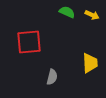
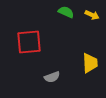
green semicircle: moved 1 px left
gray semicircle: rotated 56 degrees clockwise
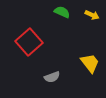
green semicircle: moved 4 px left
red square: rotated 36 degrees counterclockwise
yellow trapezoid: rotated 35 degrees counterclockwise
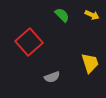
green semicircle: moved 3 px down; rotated 21 degrees clockwise
yellow trapezoid: rotated 20 degrees clockwise
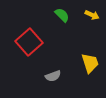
gray semicircle: moved 1 px right, 1 px up
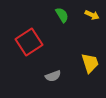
green semicircle: rotated 14 degrees clockwise
red square: rotated 8 degrees clockwise
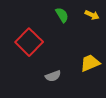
red square: rotated 12 degrees counterclockwise
yellow trapezoid: rotated 95 degrees counterclockwise
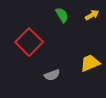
yellow arrow: rotated 56 degrees counterclockwise
gray semicircle: moved 1 px left, 1 px up
